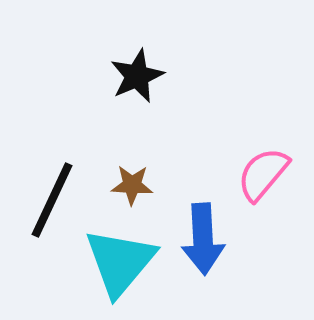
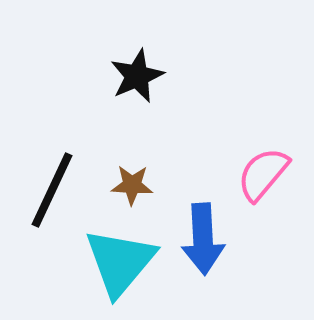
black line: moved 10 px up
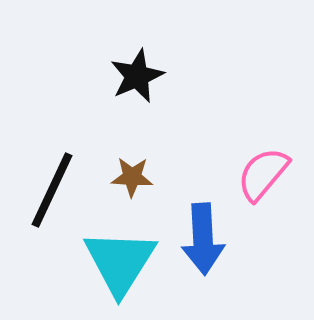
brown star: moved 8 px up
cyan triangle: rotated 8 degrees counterclockwise
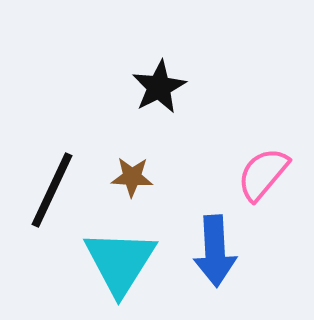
black star: moved 22 px right, 11 px down; rotated 4 degrees counterclockwise
blue arrow: moved 12 px right, 12 px down
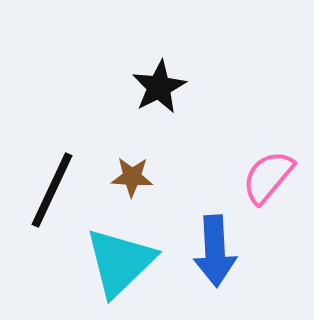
pink semicircle: moved 5 px right, 3 px down
cyan triangle: rotated 14 degrees clockwise
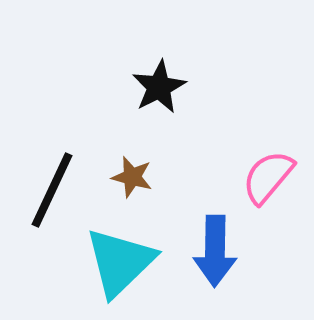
brown star: rotated 12 degrees clockwise
blue arrow: rotated 4 degrees clockwise
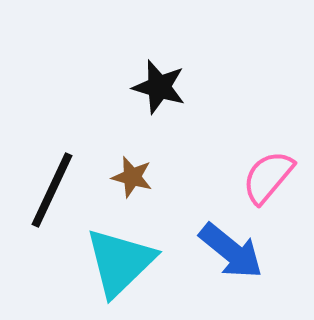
black star: rotated 28 degrees counterclockwise
blue arrow: moved 16 px right; rotated 52 degrees counterclockwise
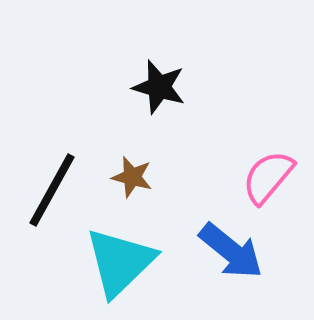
black line: rotated 4 degrees clockwise
